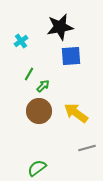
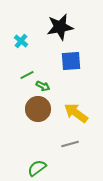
cyan cross: rotated 16 degrees counterclockwise
blue square: moved 5 px down
green line: moved 2 px left, 1 px down; rotated 32 degrees clockwise
green arrow: rotated 72 degrees clockwise
brown circle: moved 1 px left, 2 px up
gray line: moved 17 px left, 4 px up
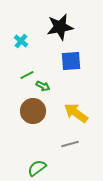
brown circle: moved 5 px left, 2 px down
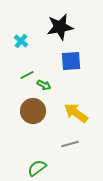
green arrow: moved 1 px right, 1 px up
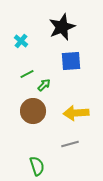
black star: moved 2 px right; rotated 12 degrees counterclockwise
green line: moved 1 px up
green arrow: rotated 72 degrees counterclockwise
yellow arrow: rotated 40 degrees counterclockwise
green semicircle: moved 2 px up; rotated 108 degrees clockwise
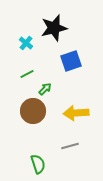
black star: moved 8 px left, 1 px down; rotated 8 degrees clockwise
cyan cross: moved 5 px right, 2 px down
blue square: rotated 15 degrees counterclockwise
green arrow: moved 1 px right, 4 px down
gray line: moved 2 px down
green semicircle: moved 1 px right, 2 px up
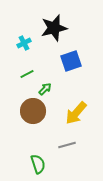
cyan cross: moved 2 px left; rotated 24 degrees clockwise
yellow arrow: rotated 45 degrees counterclockwise
gray line: moved 3 px left, 1 px up
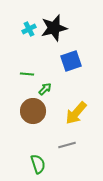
cyan cross: moved 5 px right, 14 px up
green line: rotated 32 degrees clockwise
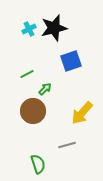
green line: rotated 32 degrees counterclockwise
yellow arrow: moved 6 px right
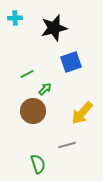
cyan cross: moved 14 px left, 11 px up; rotated 24 degrees clockwise
blue square: moved 1 px down
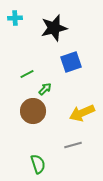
yellow arrow: rotated 25 degrees clockwise
gray line: moved 6 px right
